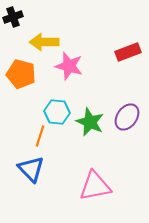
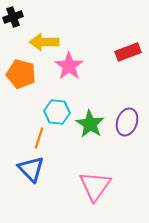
pink star: rotated 20 degrees clockwise
purple ellipse: moved 5 px down; rotated 16 degrees counterclockwise
green star: moved 2 px down; rotated 8 degrees clockwise
orange line: moved 1 px left, 2 px down
pink triangle: rotated 44 degrees counterclockwise
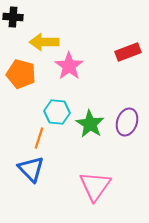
black cross: rotated 24 degrees clockwise
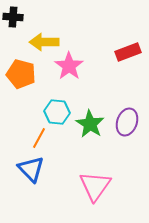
orange line: rotated 10 degrees clockwise
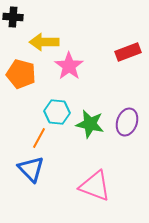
green star: rotated 20 degrees counterclockwise
pink triangle: rotated 44 degrees counterclockwise
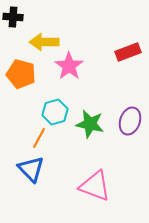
cyan hexagon: moved 2 px left; rotated 20 degrees counterclockwise
purple ellipse: moved 3 px right, 1 px up
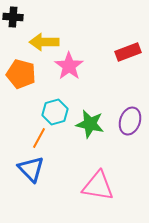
pink triangle: moved 3 px right; rotated 12 degrees counterclockwise
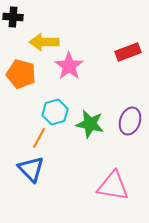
pink triangle: moved 15 px right
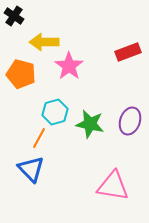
black cross: moved 1 px right, 1 px up; rotated 30 degrees clockwise
